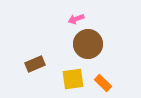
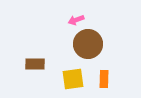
pink arrow: moved 1 px down
brown rectangle: rotated 24 degrees clockwise
orange rectangle: moved 1 px right, 4 px up; rotated 48 degrees clockwise
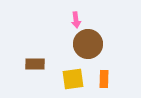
pink arrow: rotated 77 degrees counterclockwise
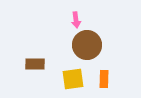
brown circle: moved 1 px left, 1 px down
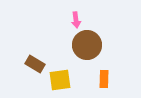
brown rectangle: rotated 30 degrees clockwise
yellow square: moved 13 px left, 1 px down
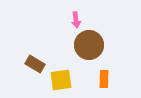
brown circle: moved 2 px right
yellow square: moved 1 px right
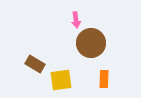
brown circle: moved 2 px right, 2 px up
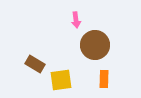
brown circle: moved 4 px right, 2 px down
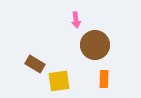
yellow square: moved 2 px left, 1 px down
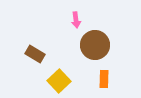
brown rectangle: moved 10 px up
yellow square: rotated 35 degrees counterclockwise
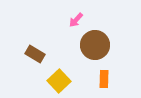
pink arrow: rotated 49 degrees clockwise
